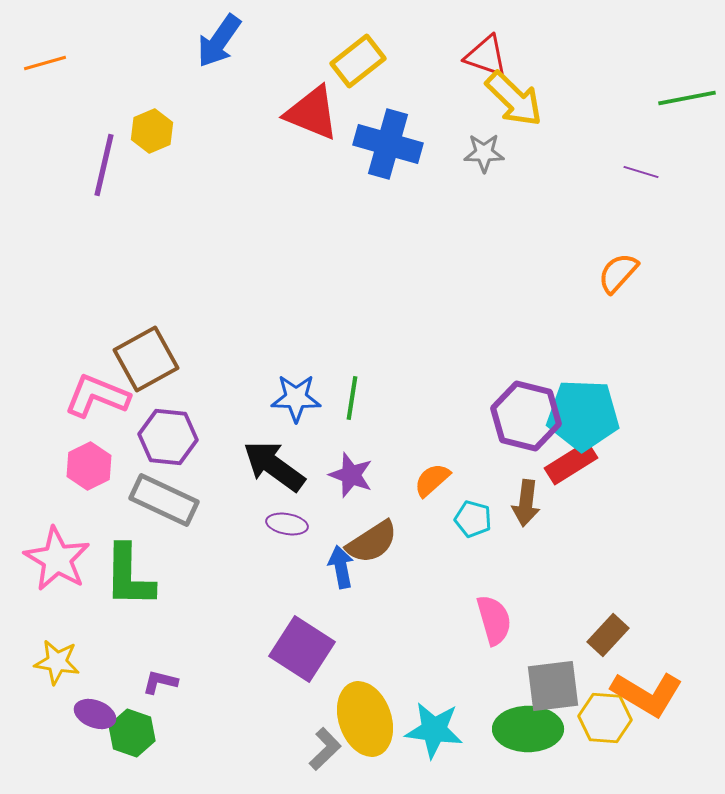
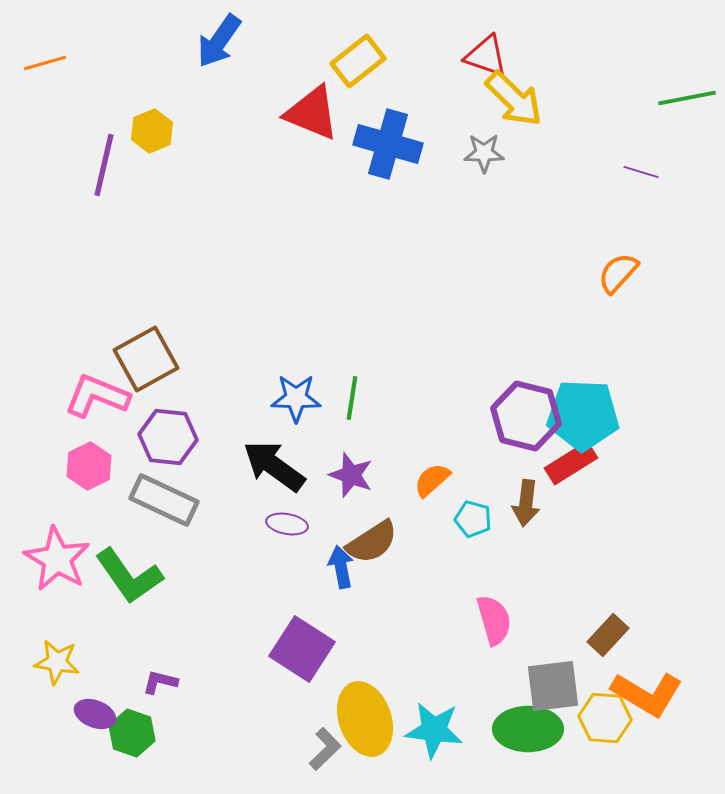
green L-shape at (129, 576): rotated 36 degrees counterclockwise
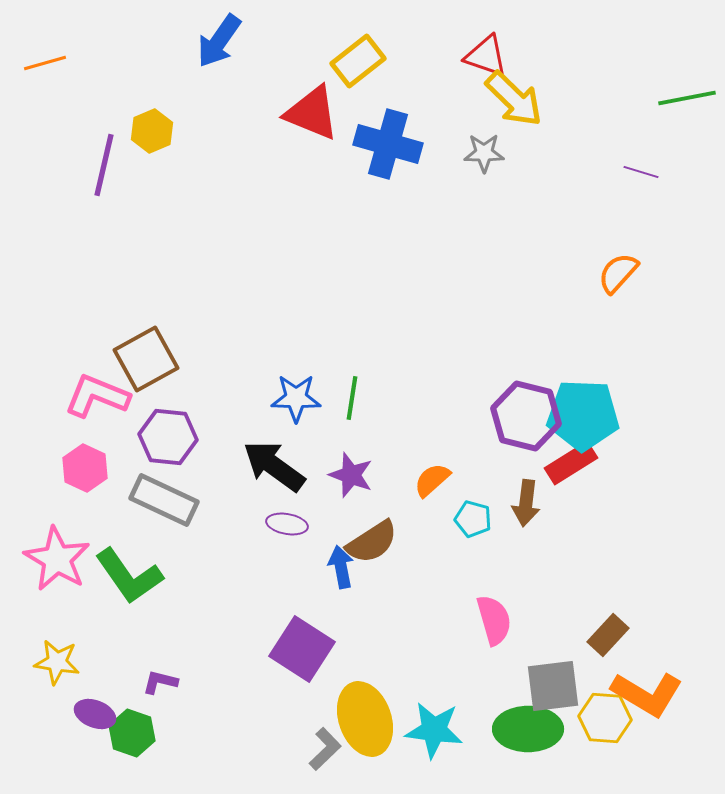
pink hexagon at (89, 466): moved 4 px left, 2 px down; rotated 9 degrees counterclockwise
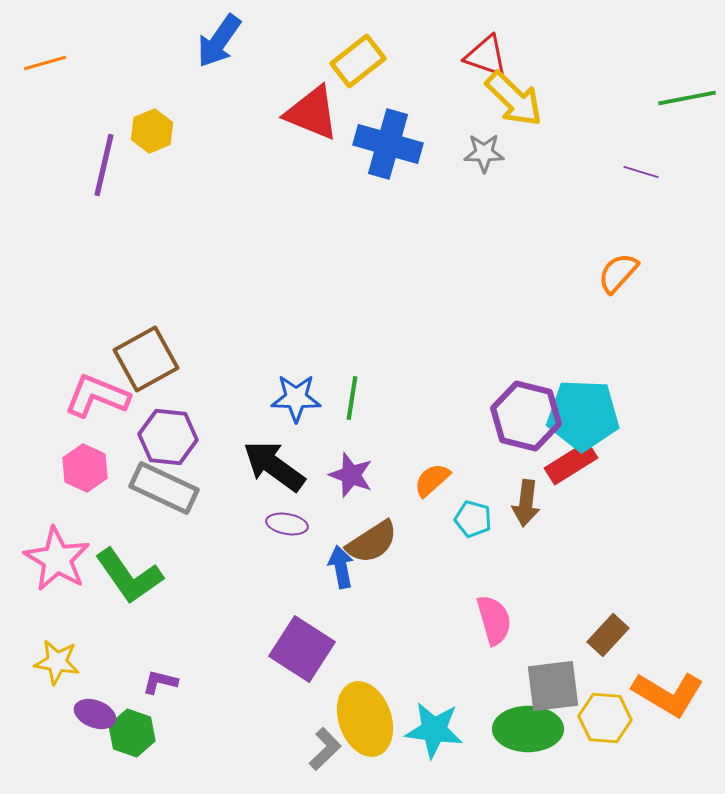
gray rectangle at (164, 500): moved 12 px up
orange L-shape at (647, 694): moved 21 px right
